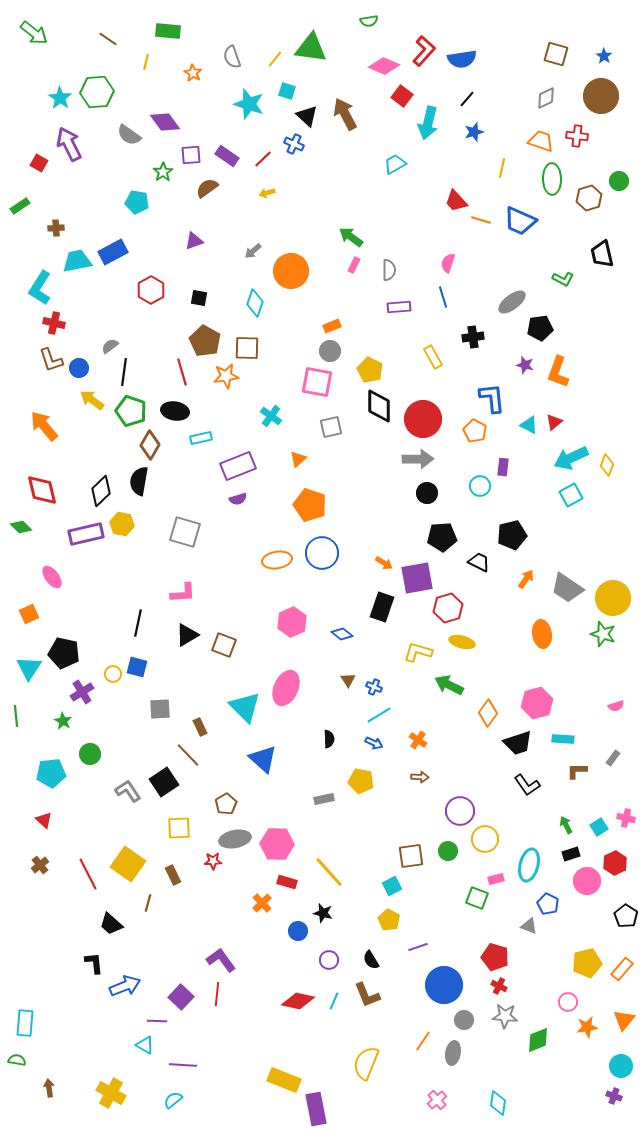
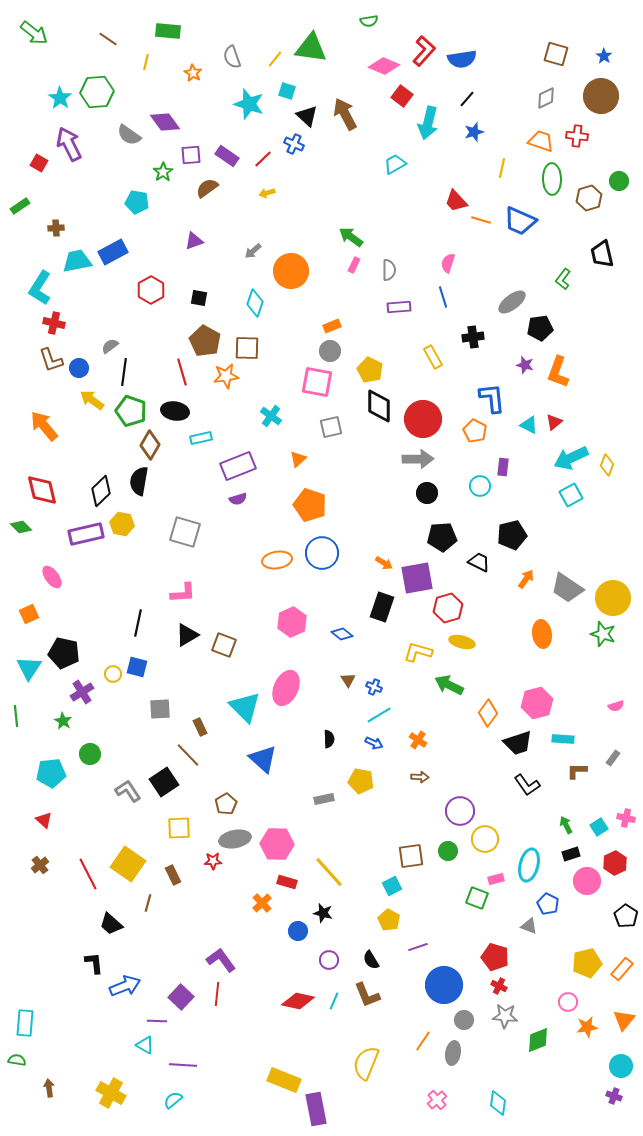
green L-shape at (563, 279): rotated 100 degrees clockwise
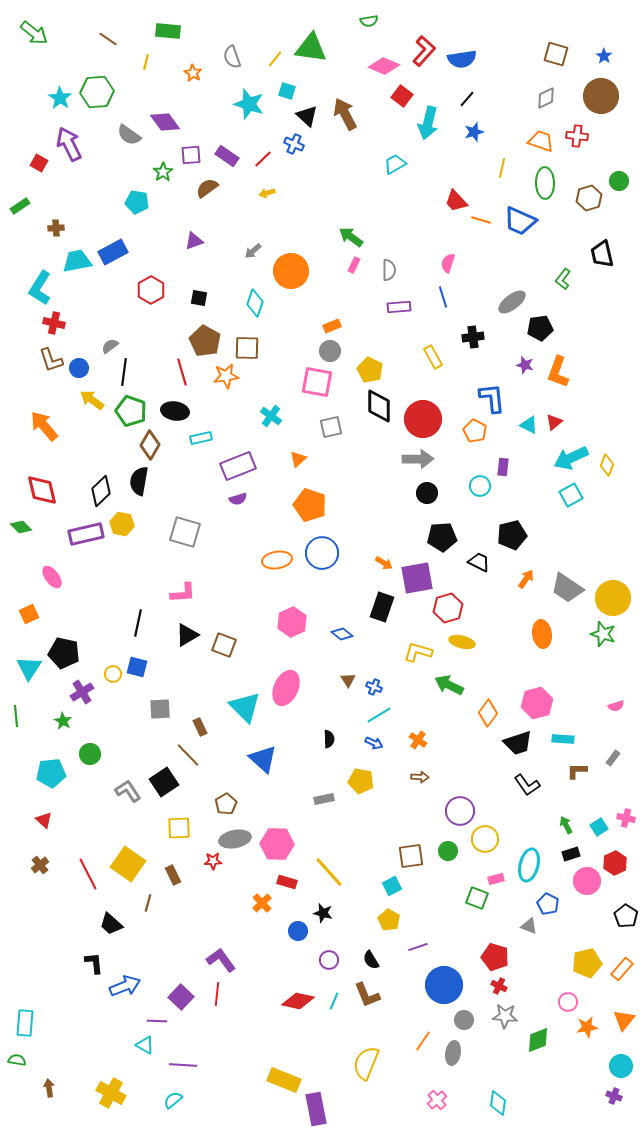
green ellipse at (552, 179): moved 7 px left, 4 px down
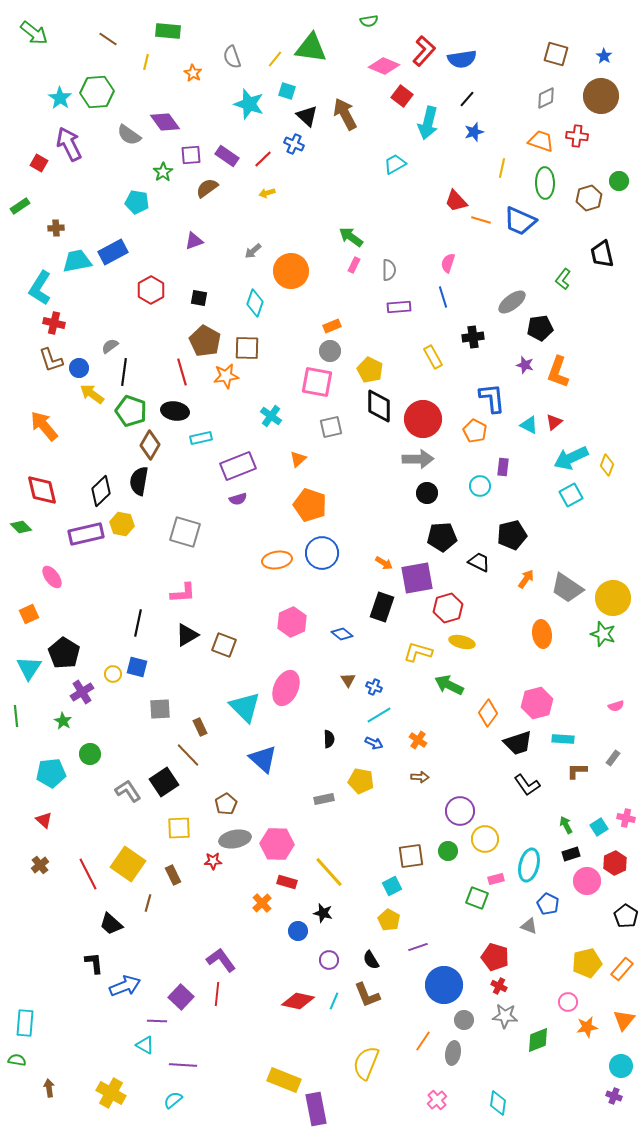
yellow arrow at (92, 400): moved 6 px up
black pentagon at (64, 653): rotated 20 degrees clockwise
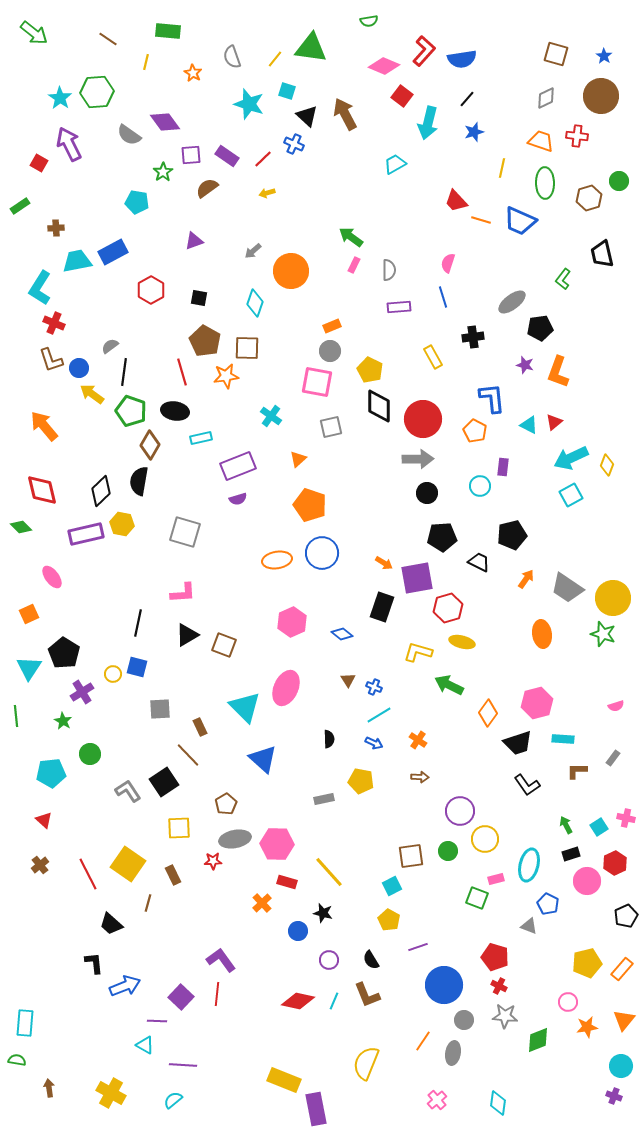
red cross at (54, 323): rotated 10 degrees clockwise
black pentagon at (626, 916): rotated 15 degrees clockwise
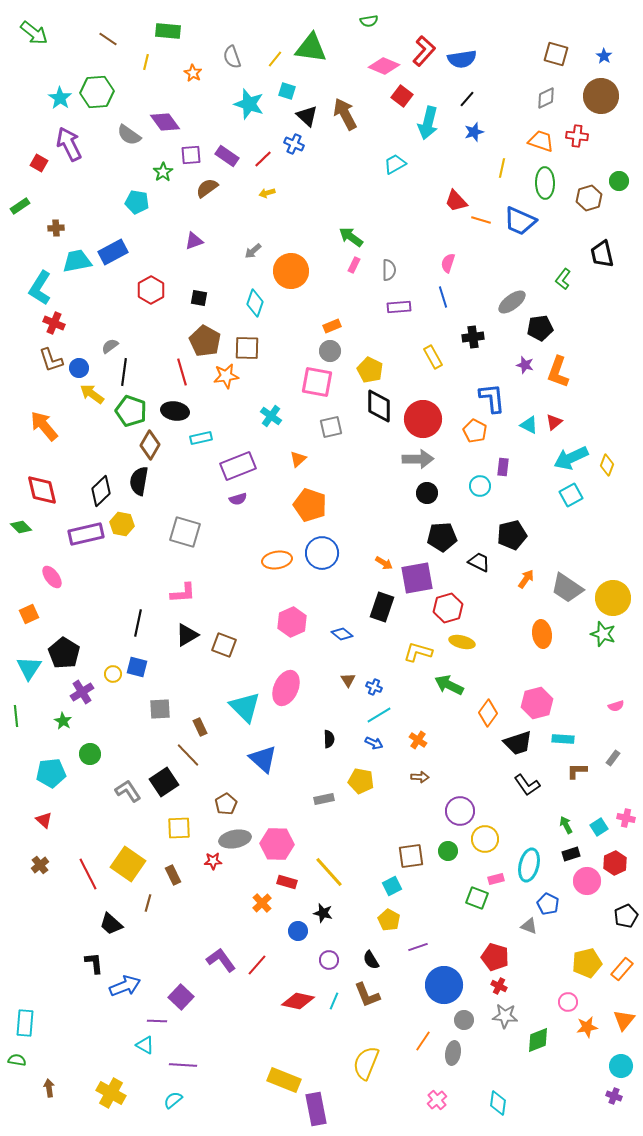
red line at (217, 994): moved 40 px right, 29 px up; rotated 35 degrees clockwise
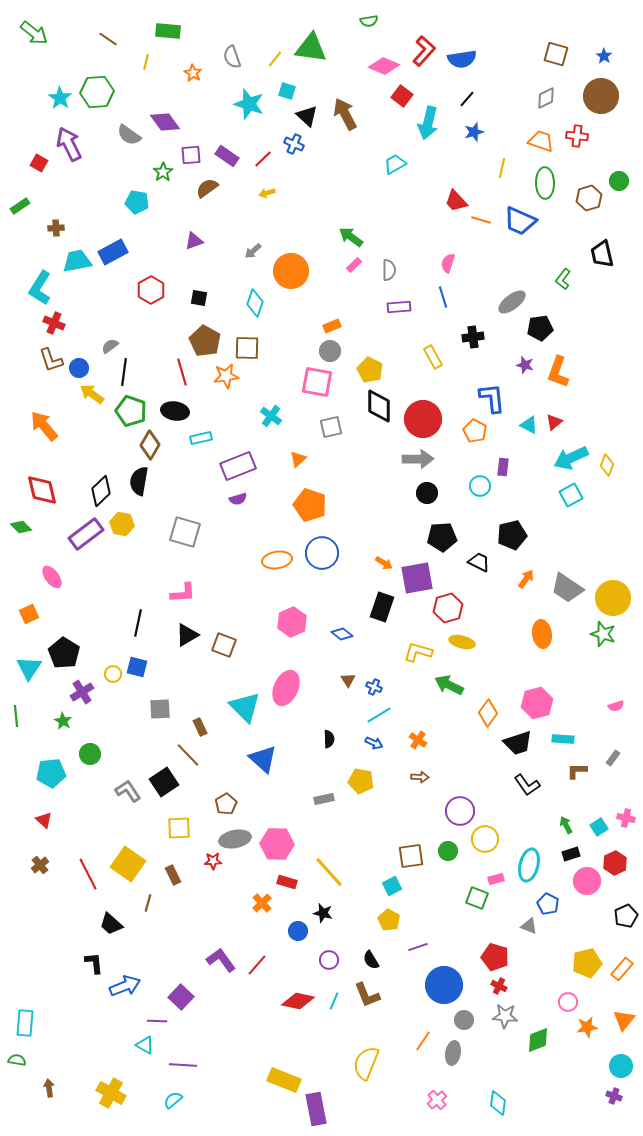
pink rectangle at (354, 265): rotated 21 degrees clockwise
purple rectangle at (86, 534): rotated 24 degrees counterclockwise
